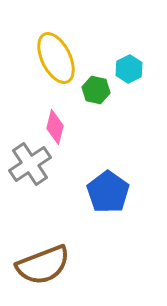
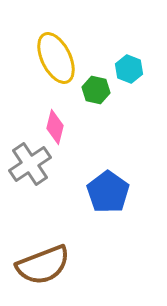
cyan hexagon: rotated 12 degrees counterclockwise
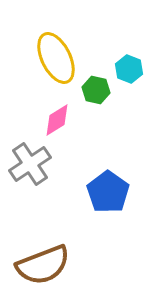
pink diamond: moved 2 px right, 7 px up; rotated 44 degrees clockwise
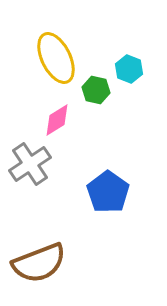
brown semicircle: moved 4 px left, 2 px up
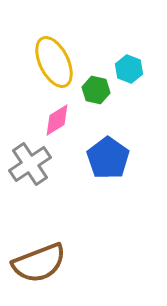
yellow ellipse: moved 2 px left, 4 px down
blue pentagon: moved 34 px up
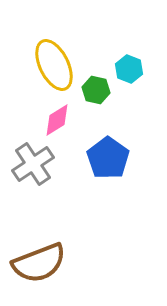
yellow ellipse: moved 3 px down
gray cross: moved 3 px right
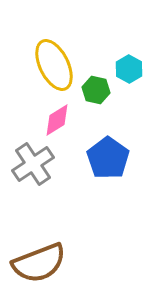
cyan hexagon: rotated 8 degrees clockwise
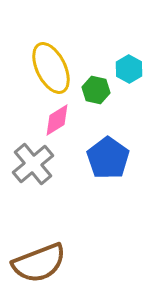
yellow ellipse: moved 3 px left, 3 px down
gray cross: rotated 6 degrees counterclockwise
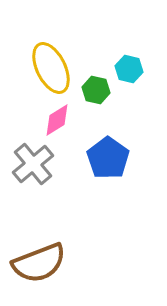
cyan hexagon: rotated 16 degrees counterclockwise
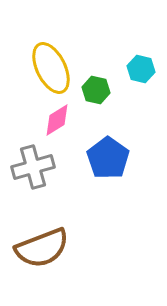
cyan hexagon: moved 12 px right
gray cross: moved 3 px down; rotated 24 degrees clockwise
brown semicircle: moved 3 px right, 15 px up
